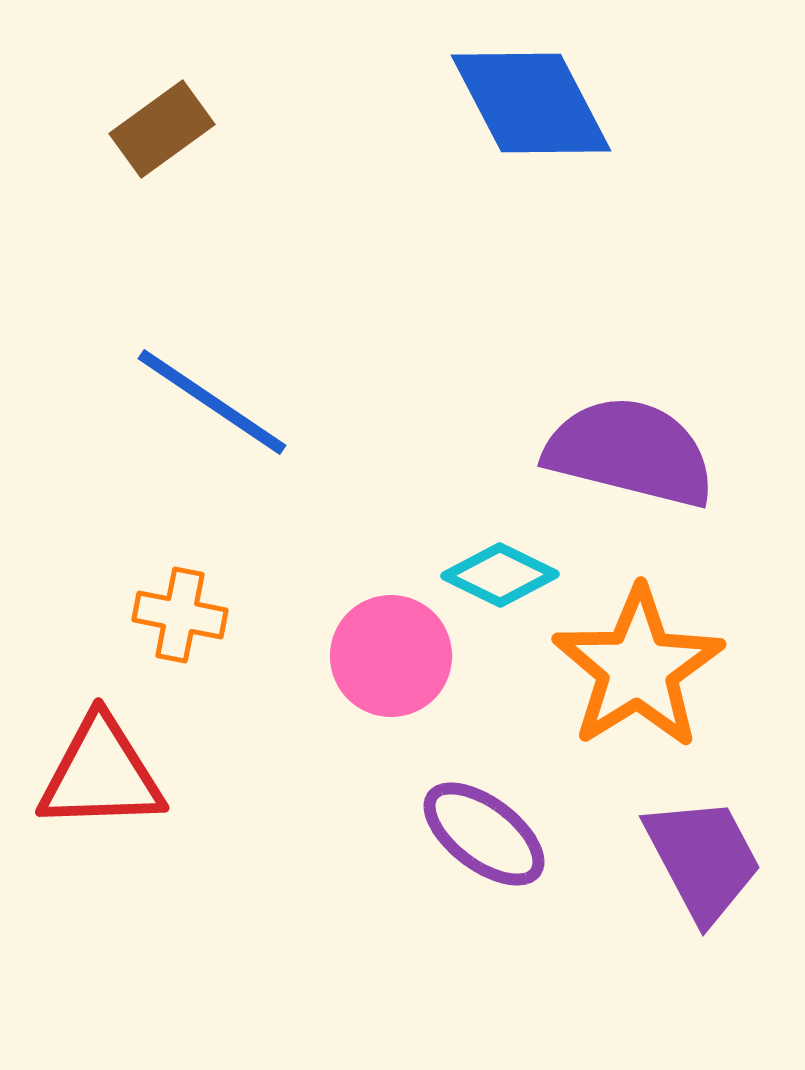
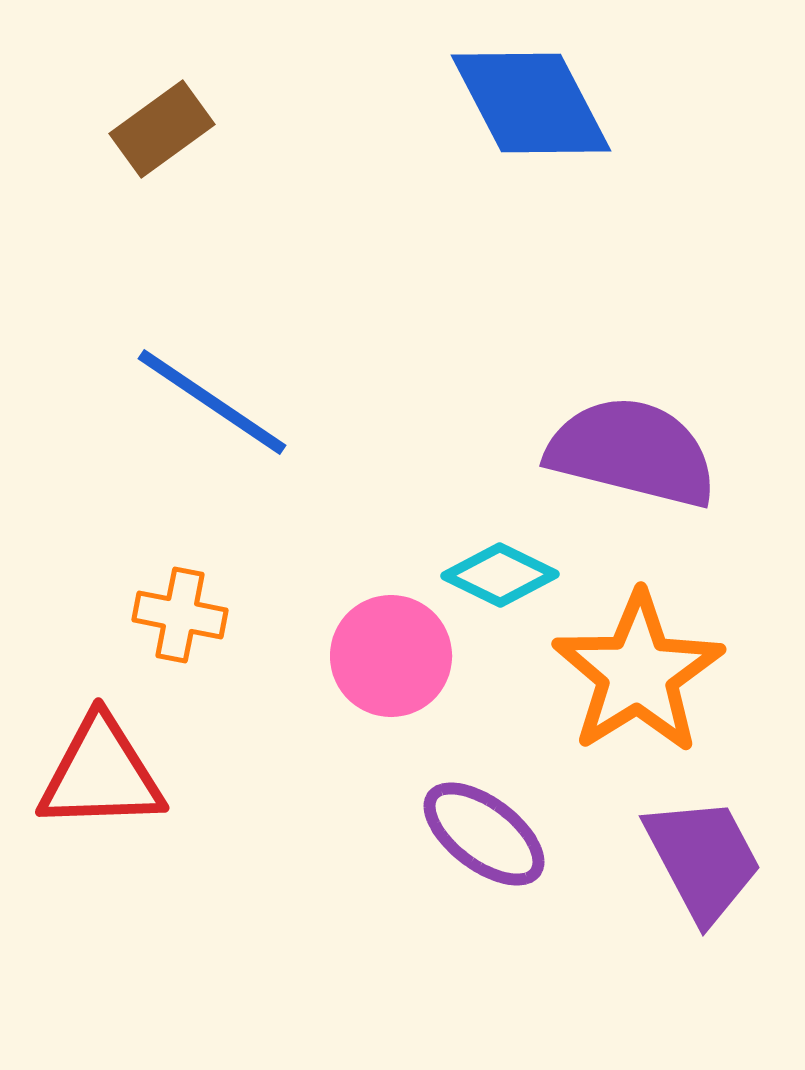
purple semicircle: moved 2 px right
orange star: moved 5 px down
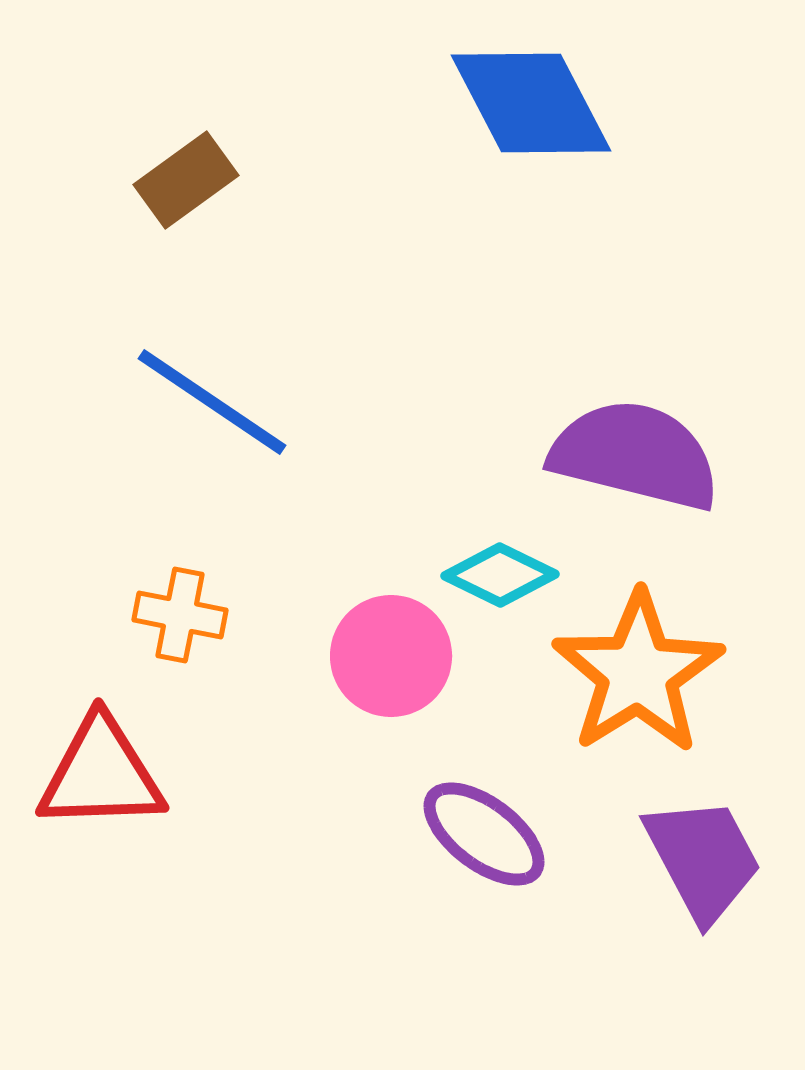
brown rectangle: moved 24 px right, 51 px down
purple semicircle: moved 3 px right, 3 px down
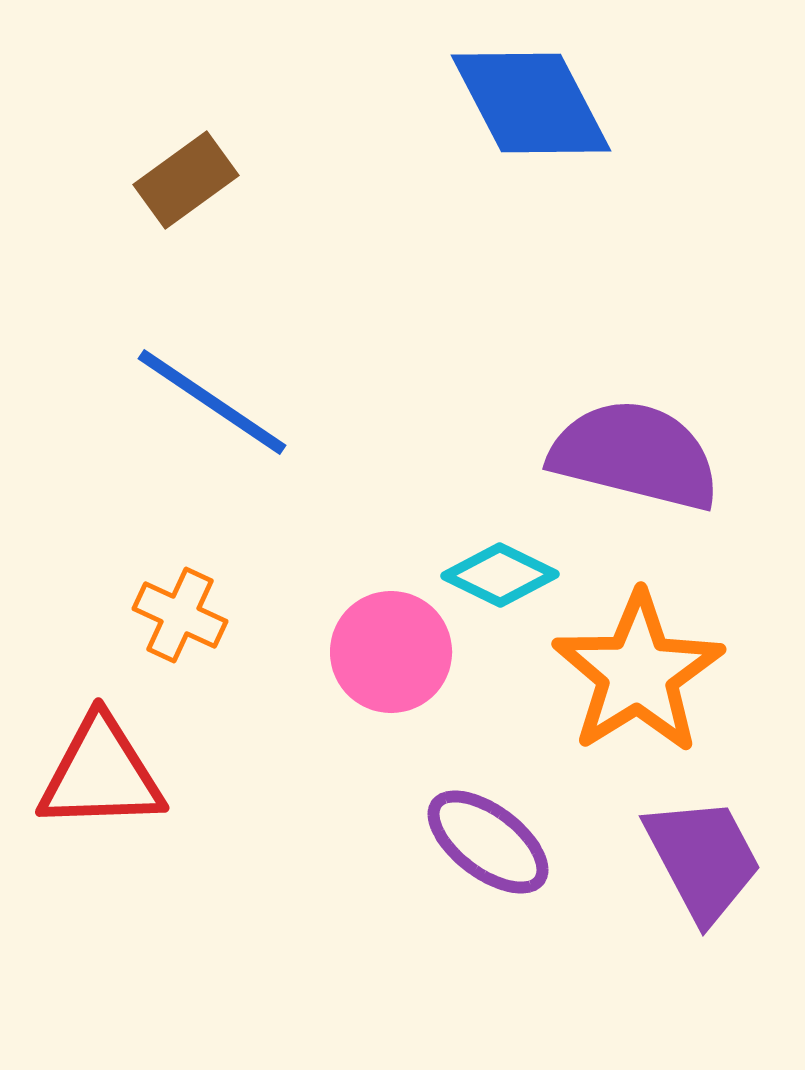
orange cross: rotated 14 degrees clockwise
pink circle: moved 4 px up
purple ellipse: moved 4 px right, 8 px down
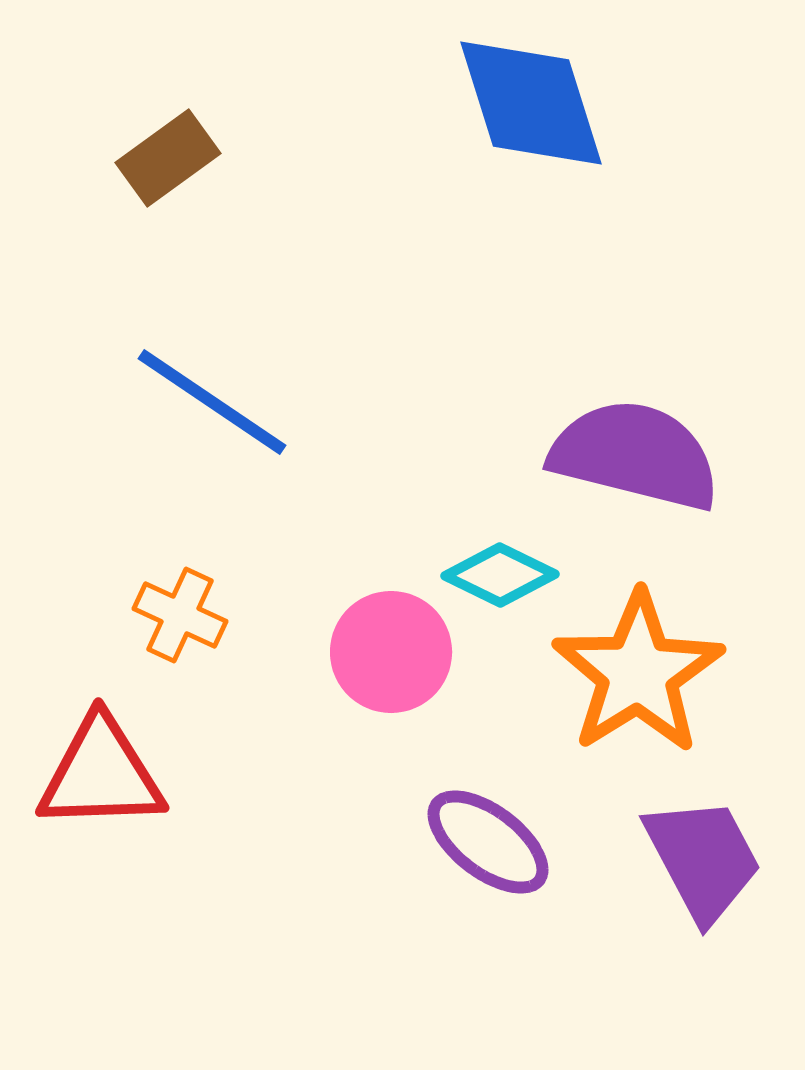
blue diamond: rotated 10 degrees clockwise
brown rectangle: moved 18 px left, 22 px up
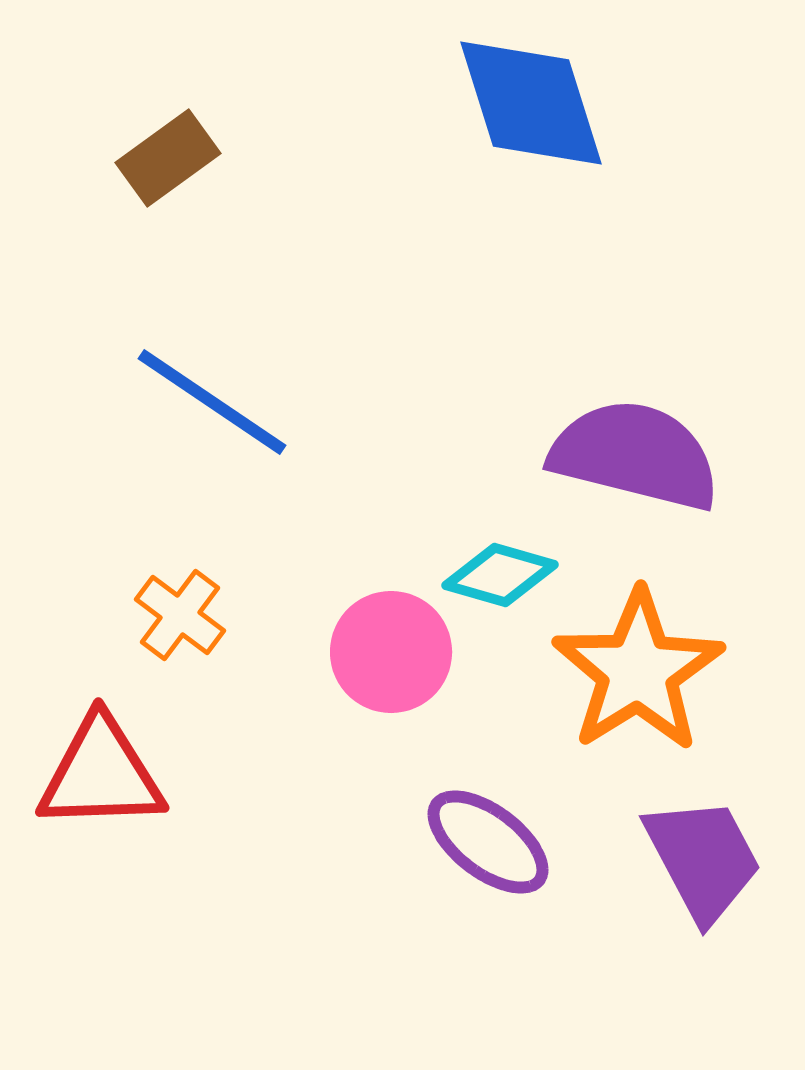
cyan diamond: rotated 10 degrees counterclockwise
orange cross: rotated 12 degrees clockwise
orange star: moved 2 px up
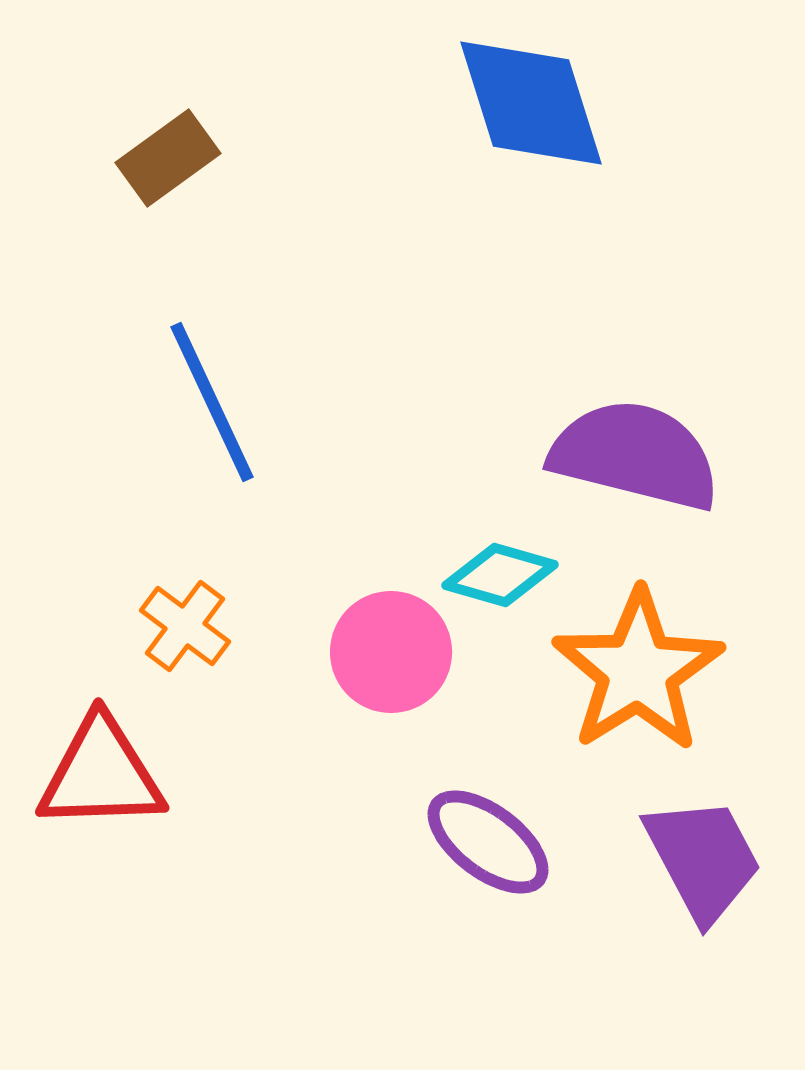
blue line: rotated 31 degrees clockwise
orange cross: moved 5 px right, 11 px down
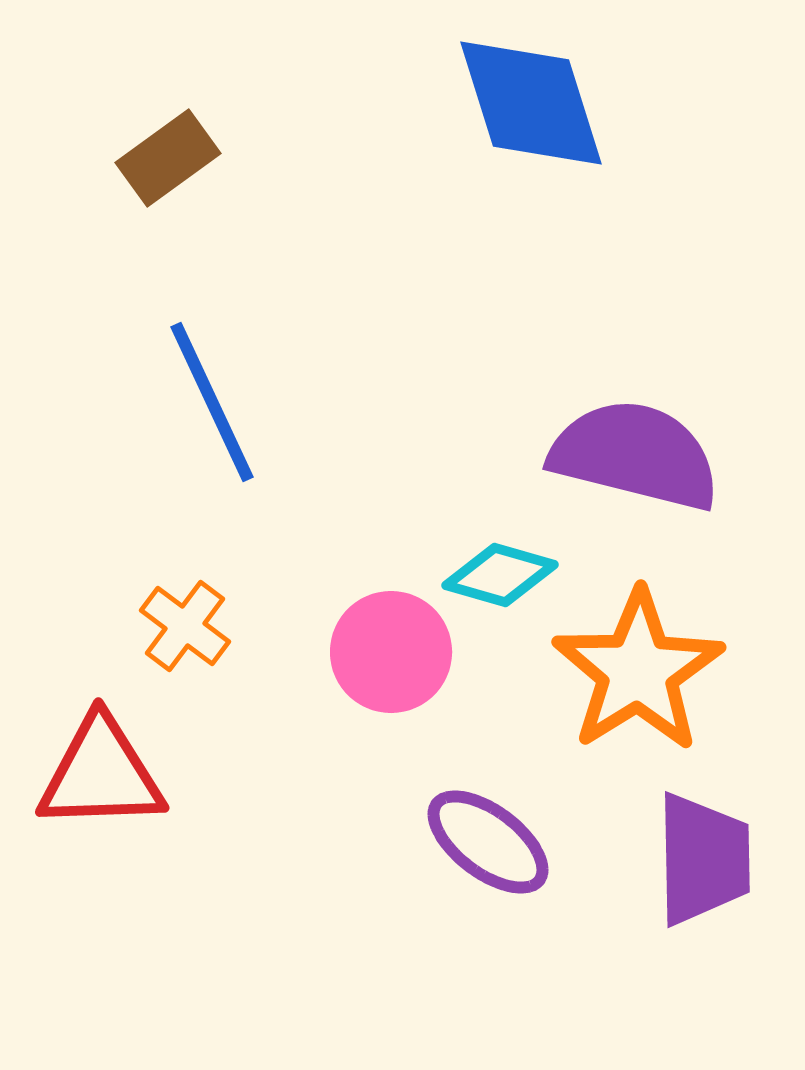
purple trapezoid: rotated 27 degrees clockwise
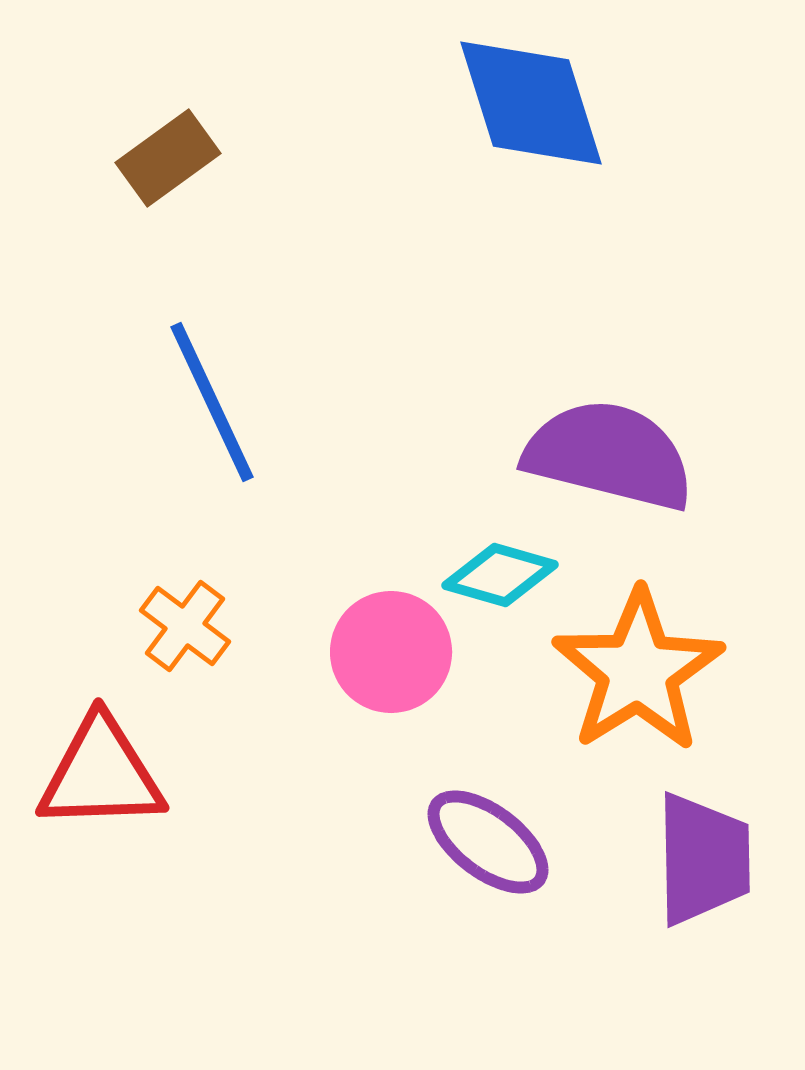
purple semicircle: moved 26 px left
